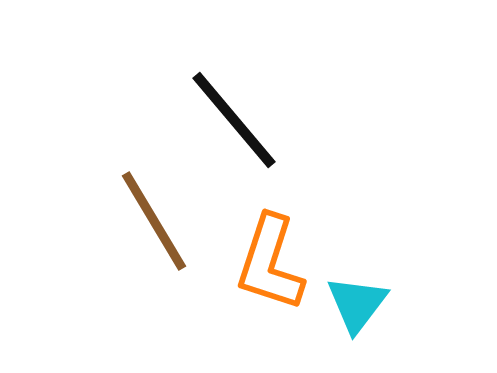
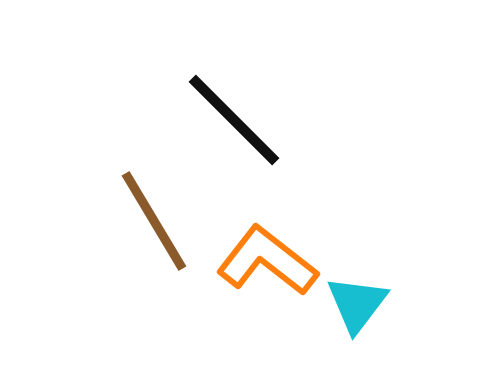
black line: rotated 5 degrees counterclockwise
orange L-shape: moved 3 px left, 2 px up; rotated 110 degrees clockwise
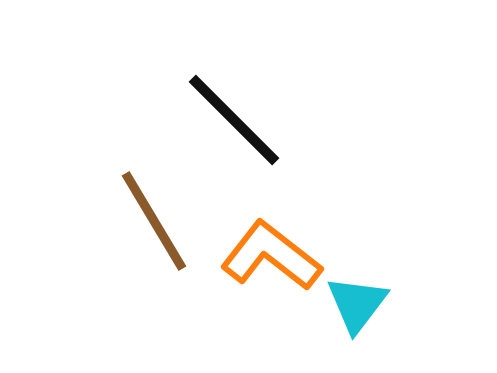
orange L-shape: moved 4 px right, 5 px up
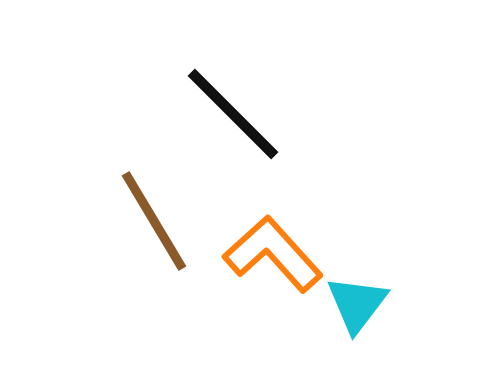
black line: moved 1 px left, 6 px up
orange L-shape: moved 2 px right, 2 px up; rotated 10 degrees clockwise
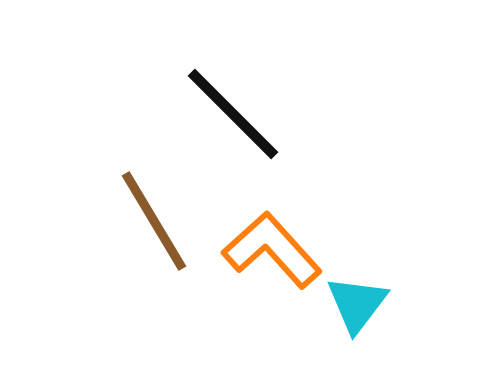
orange L-shape: moved 1 px left, 4 px up
